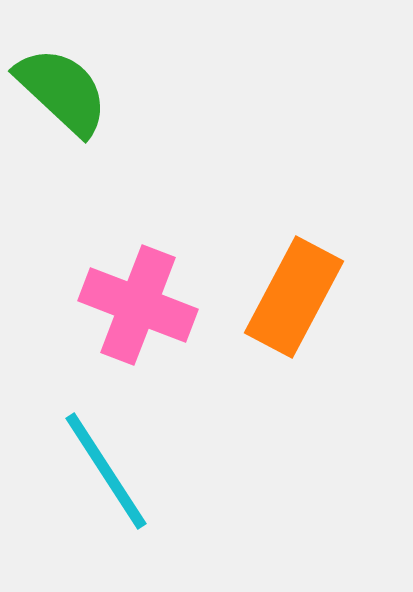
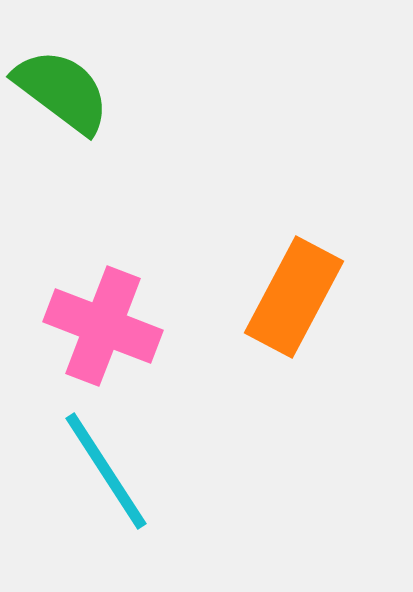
green semicircle: rotated 6 degrees counterclockwise
pink cross: moved 35 px left, 21 px down
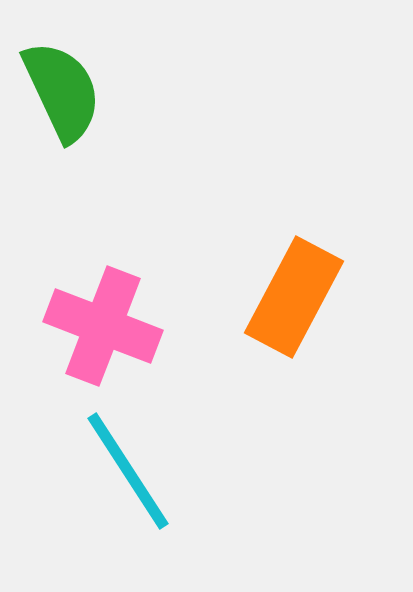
green semicircle: rotated 28 degrees clockwise
cyan line: moved 22 px right
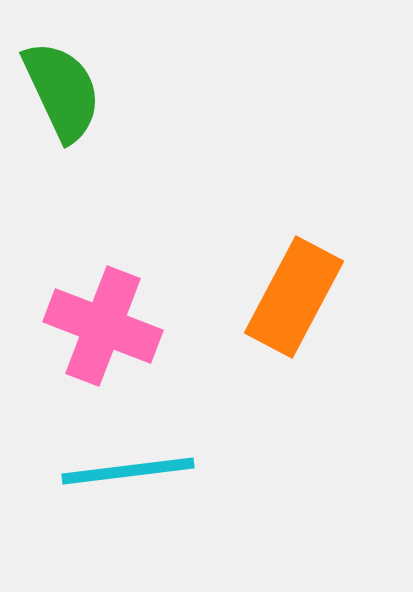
cyan line: rotated 64 degrees counterclockwise
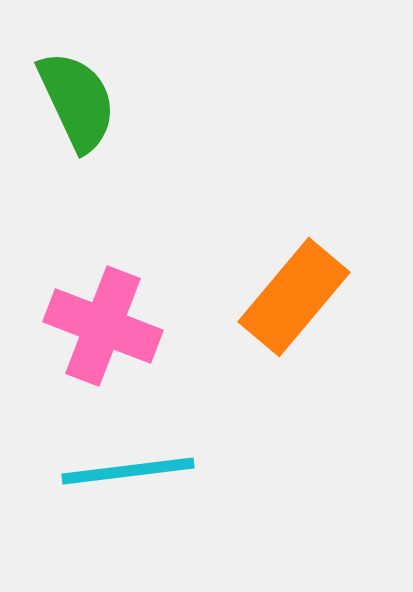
green semicircle: moved 15 px right, 10 px down
orange rectangle: rotated 12 degrees clockwise
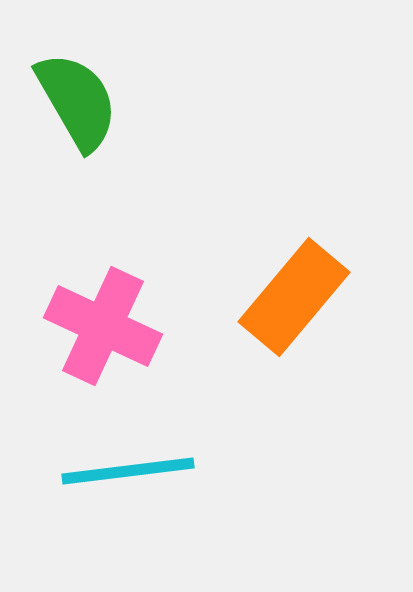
green semicircle: rotated 5 degrees counterclockwise
pink cross: rotated 4 degrees clockwise
